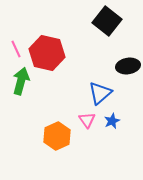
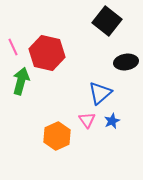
pink line: moved 3 px left, 2 px up
black ellipse: moved 2 px left, 4 px up
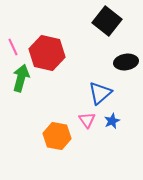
green arrow: moved 3 px up
orange hexagon: rotated 24 degrees counterclockwise
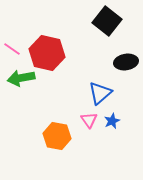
pink line: moved 1 px left, 2 px down; rotated 30 degrees counterclockwise
green arrow: rotated 116 degrees counterclockwise
pink triangle: moved 2 px right
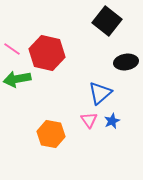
green arrow: moved 4 px left, 1 px down
orange hexagon: moved 6 px left, 2 px up
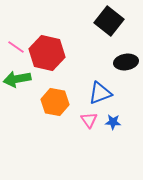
black square: moved 2 px right
pink line: moved 4 px right, 2 px up
blue triangle: rotated 20 degrees clockwise
blue star: moved 1 px right, 1 px down; rotated 28 degrees clockwise
orange hexagon: moved 4 px right, 32 px up
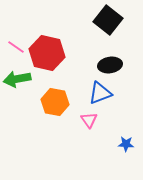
black square: moved 1 px left, 1 px up
black ellipse: moved 16 px left, 3 px down
blue star: moved 13 px right, 22 px down
